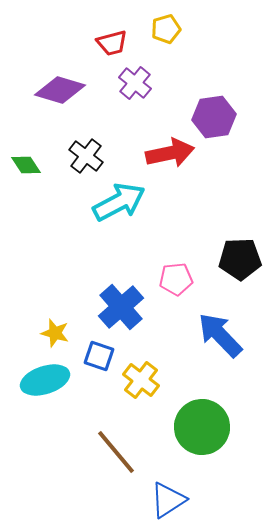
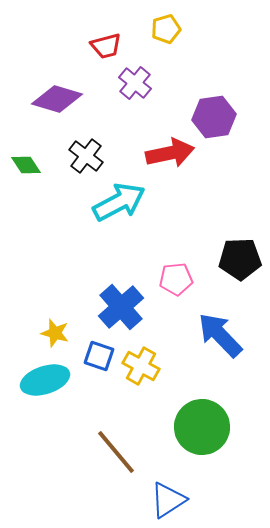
red trapezoid: moved 6 px left, 3 px down
purple diamond: moved 3 px left, 9 px down
yellow cross: moved 14 px up; rotated 9 degrees counterclockwise
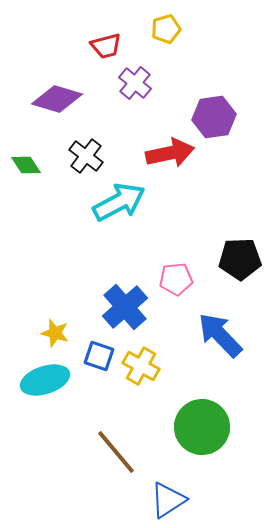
blue cross: moved 4 px right
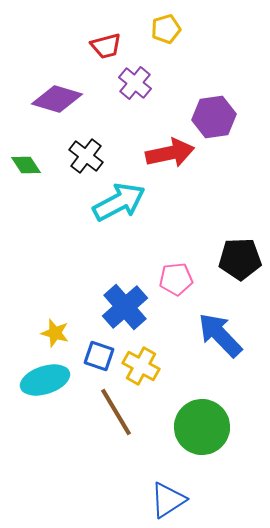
brown line: moved 40 px up; rotated 9 degrees clockwise
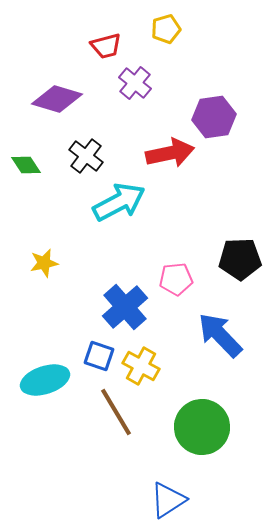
yellow star: moved 11 px left, 70 px up; rotated 28 degrees counterclockwise
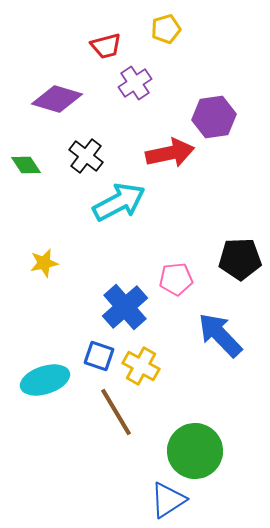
purple cross: rotated 16 degrees clockwise
green circle: moved 7 px left, 24 px down
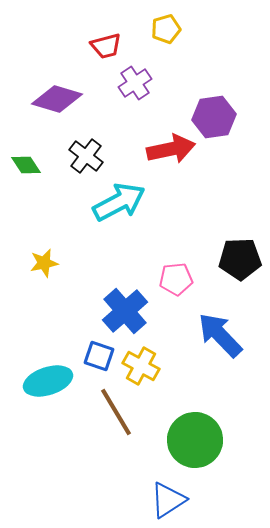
red arrow: moved 1 px right, 4 px up
blue cross: moved 4 px down
cyan ellipse: moved 3 px right, 1 px down
green circle: moved 11 px up
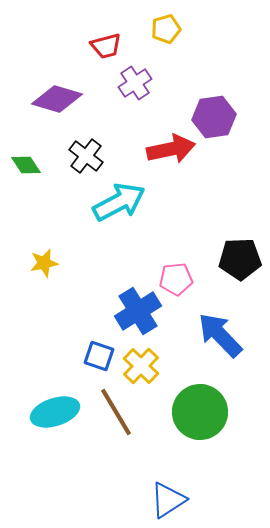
blue cross: moved 13 px right; rotated 9 degrees clockwise
yellow cross: rotated 15 degrees clockwise
cyan ellipse: moved 7 px right, 31 px down
green circle: moved 5 px right, 28 px up
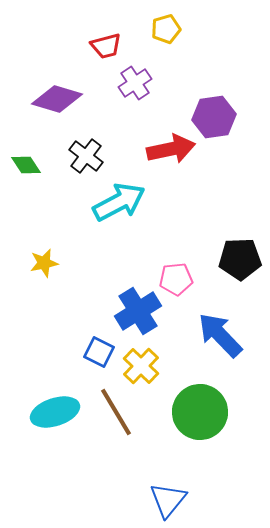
blue square: moved 4 px up; rotated 8 degrees clockwise
blue triangle: rotated 18 degrees counterclockwise
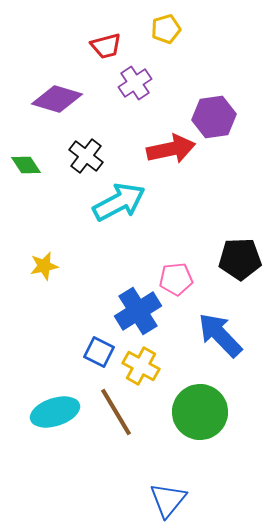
yellow star: moved 3 px down
yellow cross: rotated 15 degrees counterclockwise
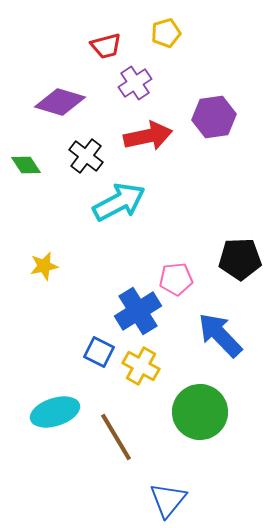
yellow pentagon: moved 4 px down
purple diamond: moved 3 px right, 3 px down
red arrow: moved 23 px left, 13 px up
brown line: moved 25 px down
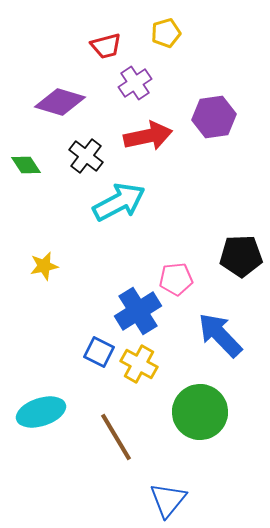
black pentagon: moved 1 px right, 3 px up
yellow cross: moved 2 px left, 2 px up
cyan ellipse: moved 14 px left
